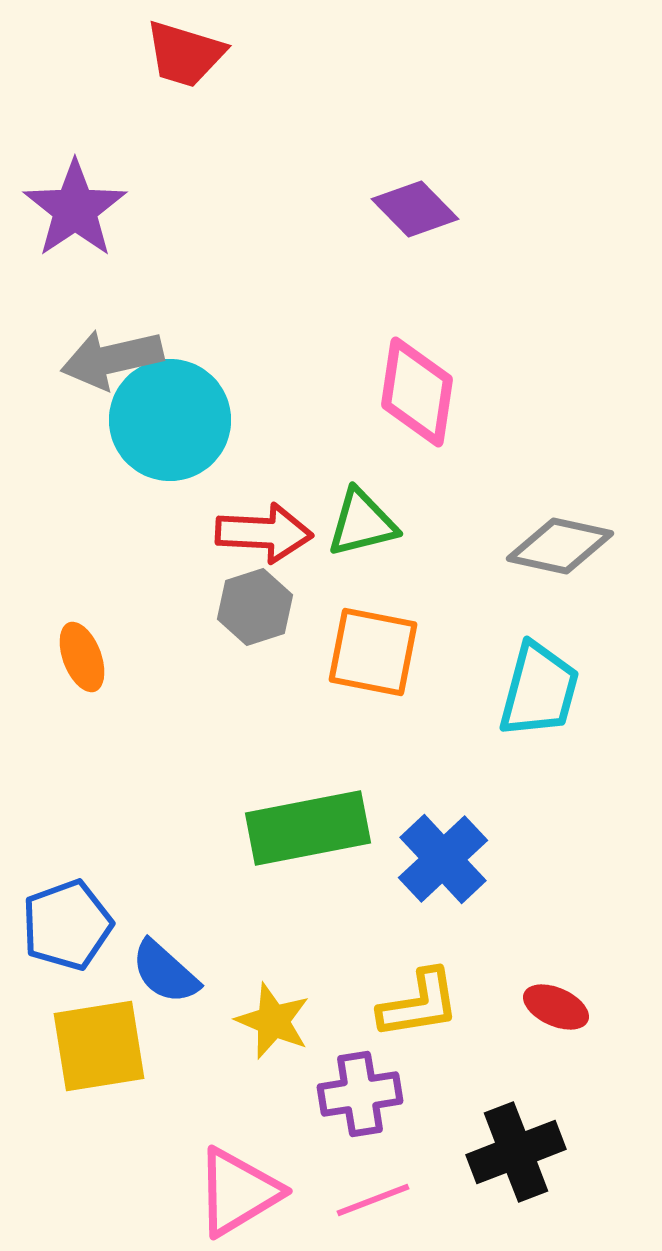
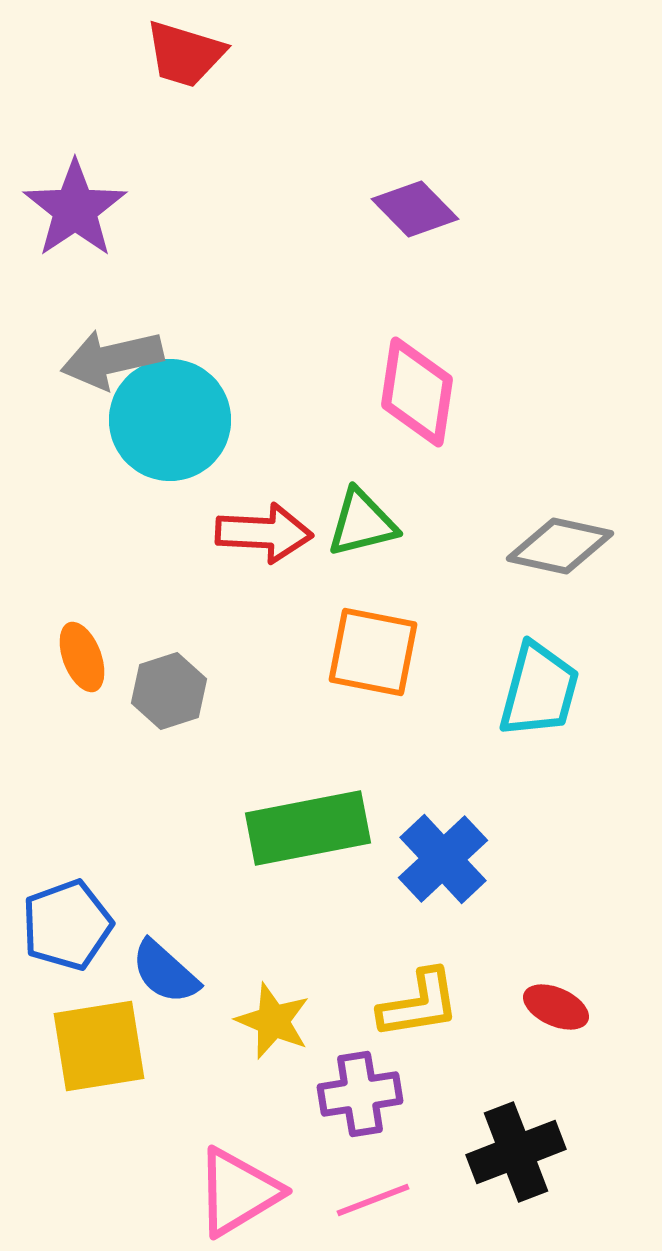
gray hexagon: moved 86 px left, 84 px down
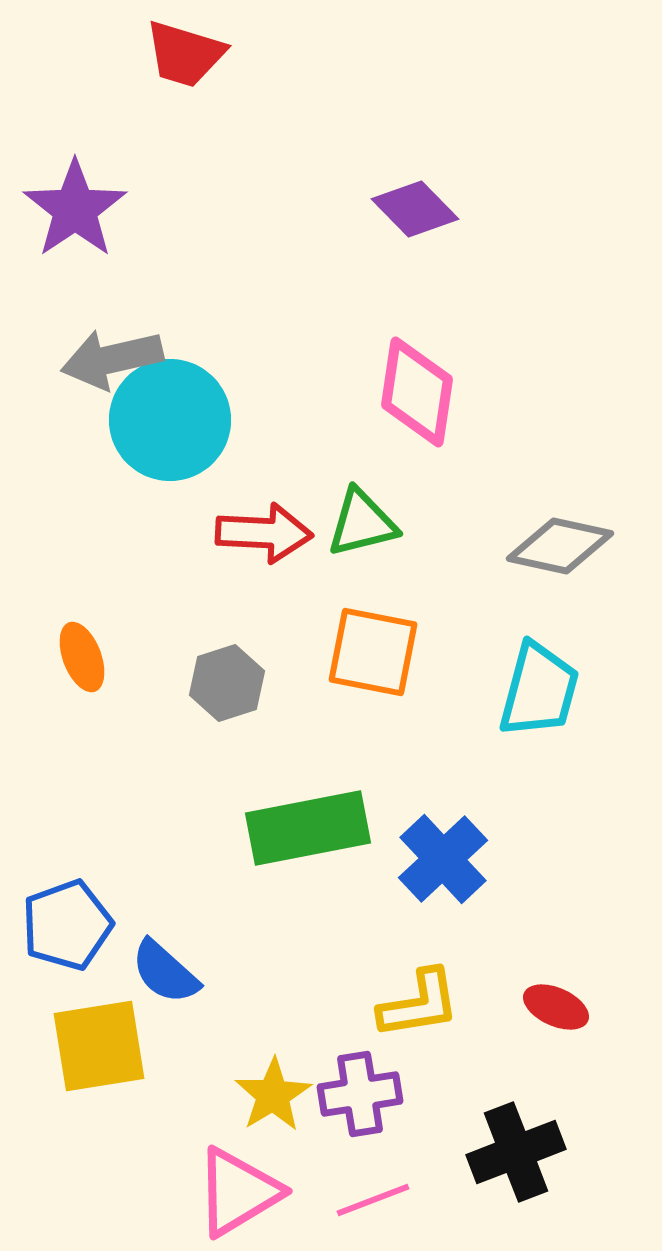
gray hexagon: moved 58 px right, 8 px up
yellow star: moved 74 px down; rotated 18 degrees clockwise
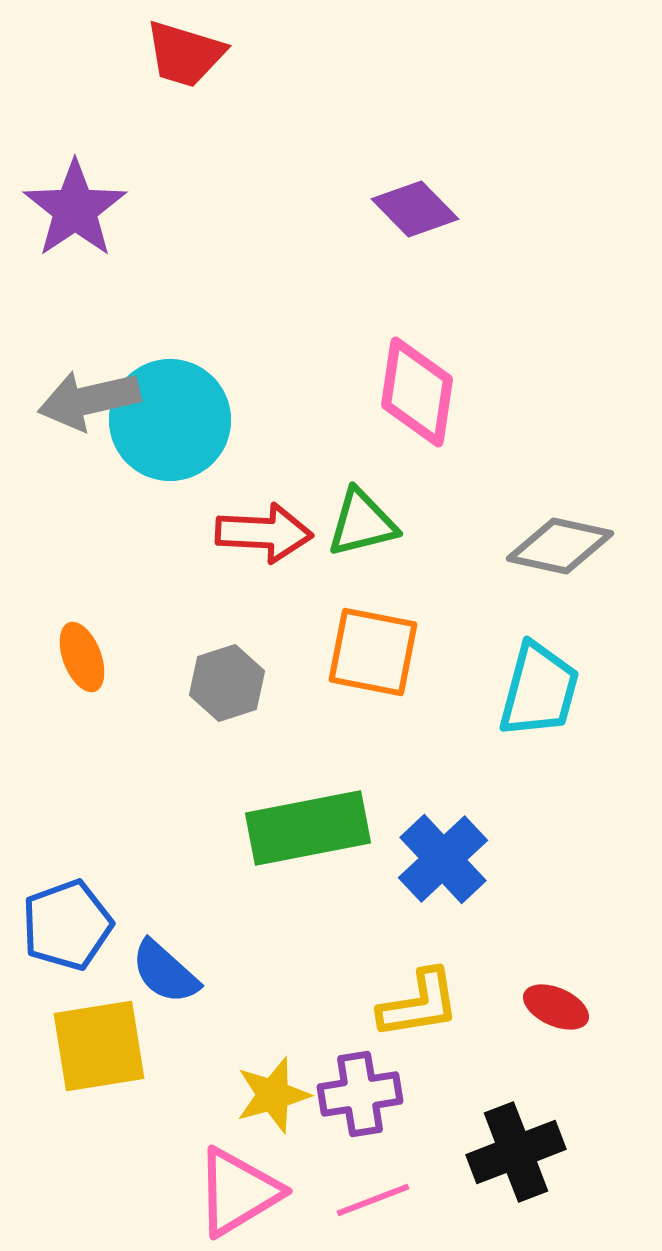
gray arrow: moved 23 px left, 41 px down
yellow star: rotated 16 degrees clockwise
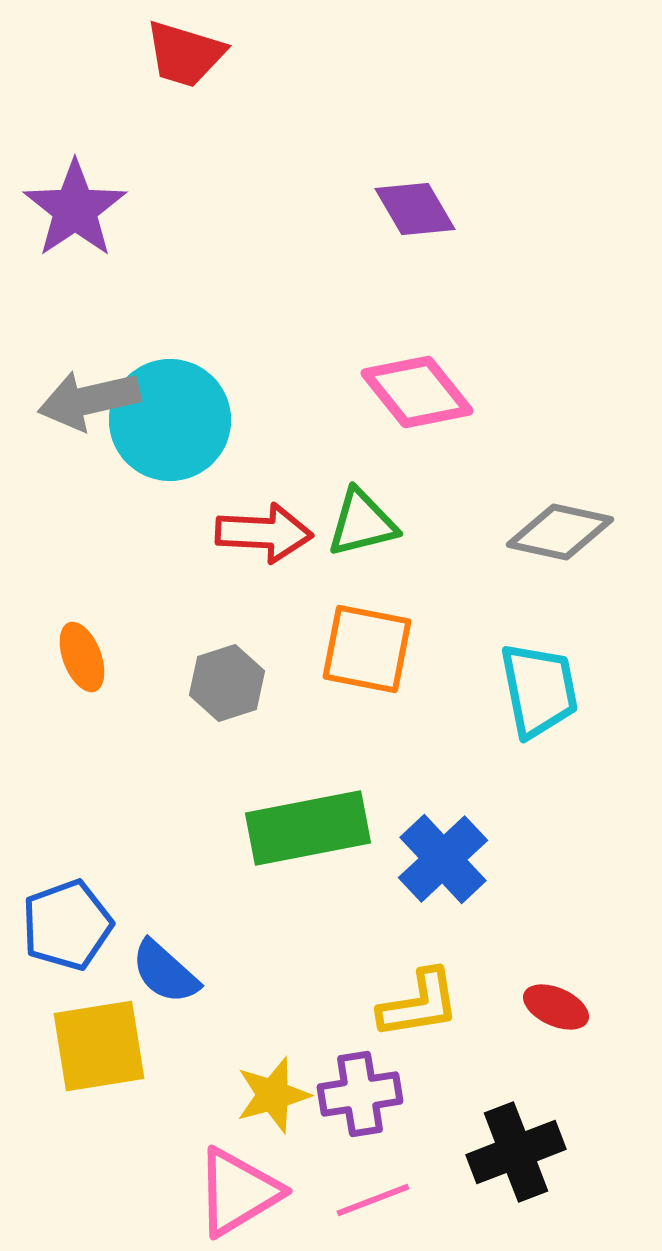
purple diamond: rotated 14 degrees clockwise
pink diamond: rotated 47 degrees counterclockwise
gray diamond: moved 14 px up
orange square: moved 6 px left, 3 px up
cyan trapezoid: rotated 26 degrees counterclockwise
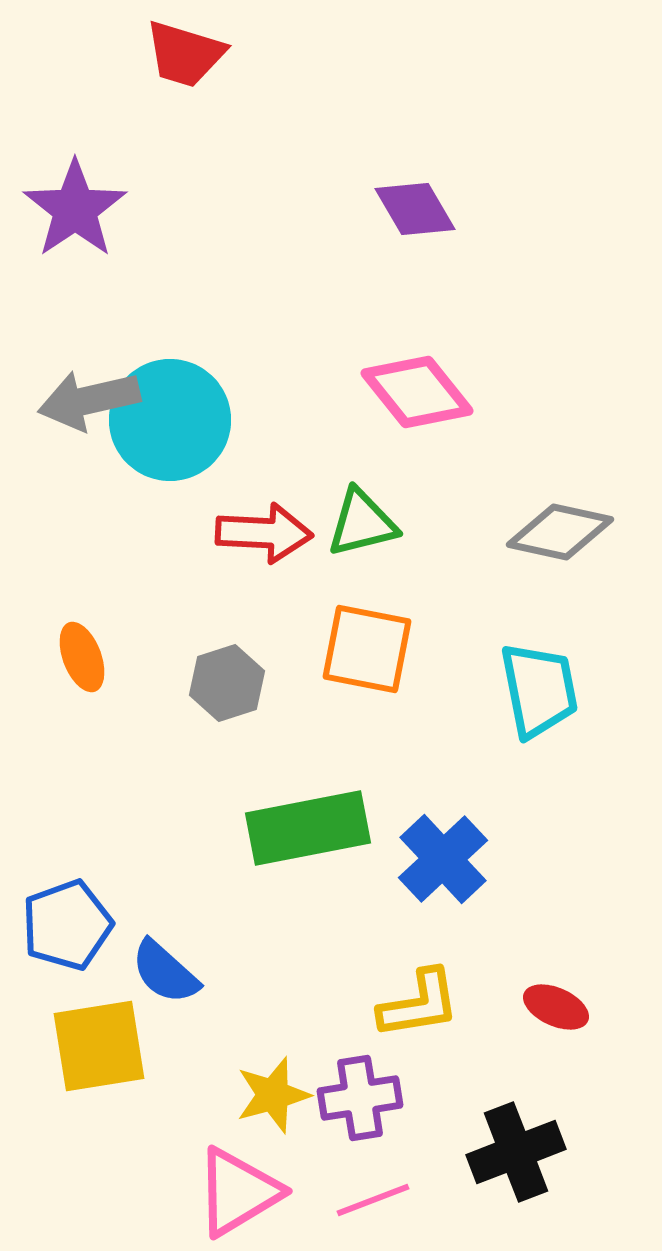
purple cross: moved 4 px down
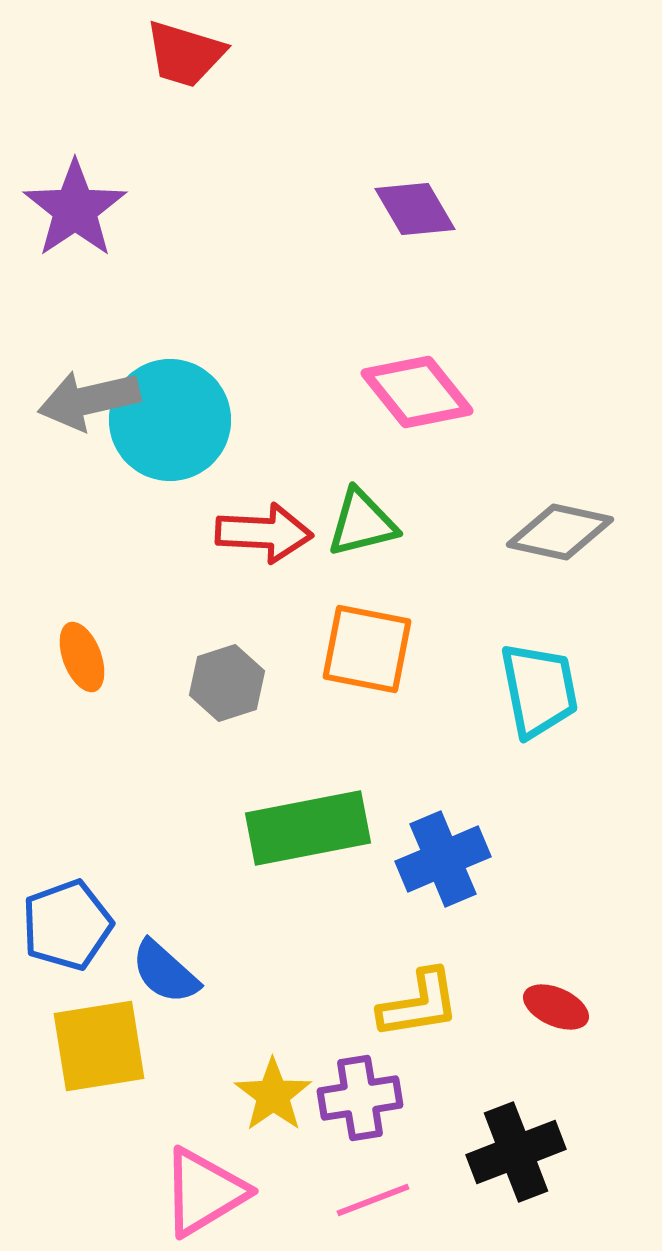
blue cross: rotated 20 degrees clockwise
yellow star: rotated 20 degrees counterclockwise
pink triangle: moved 34 px left
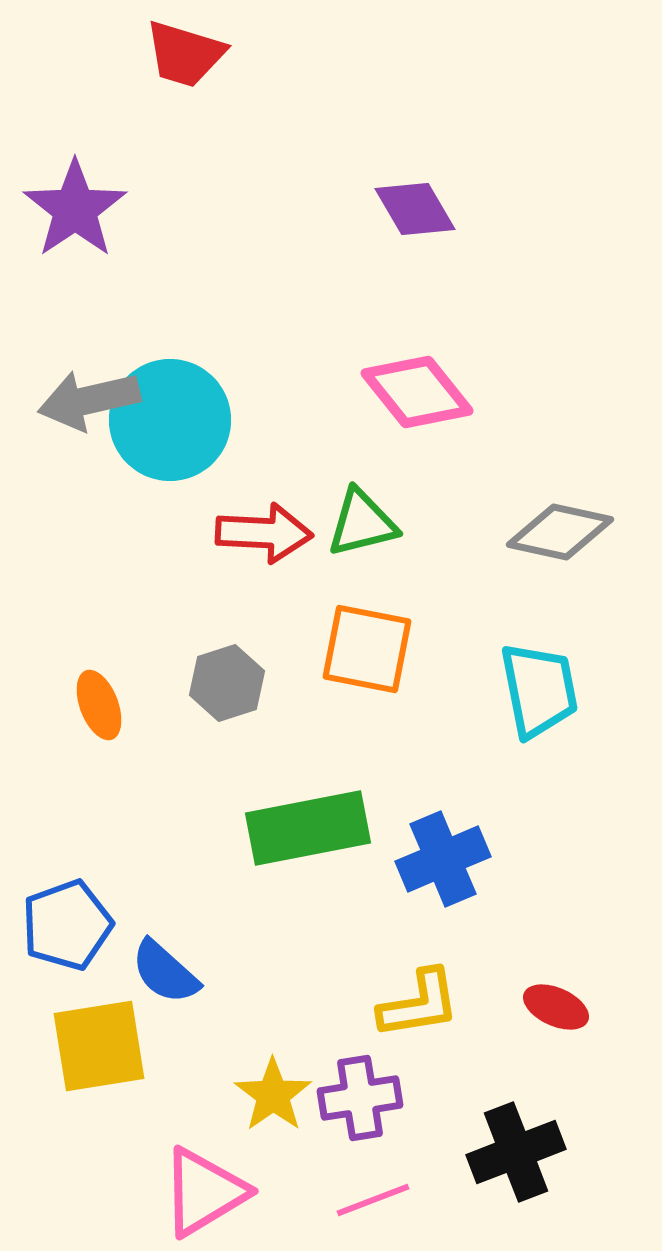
orange ellipse: moved 17 px right, 48 px down
